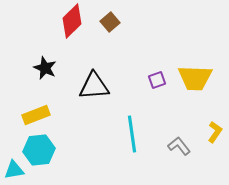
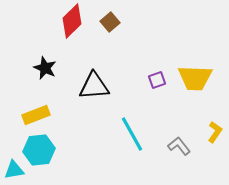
cyan line: rotated 21 degrees counterclockwise
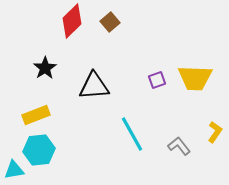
black star: rotated 15 degrees clockwise
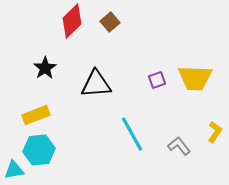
black triangle: moved 2 px right, 2 px up
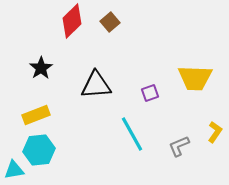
black star: moved 4 px left
purple square: moved 7 px left, 13 px down
black triangle: moved 1 px down
gray L-shape: rotated 75 degrees counterclockwise
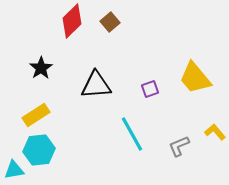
yellow trapezoid: rotated 48 degrees clockwise
purple square: moved 4 px up
yellow rectangle: rotated 12 degrees counterclockwise
yellow L-shape: rotated 75 degrees counterclockwise
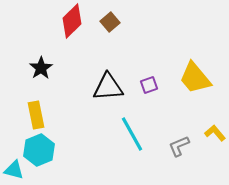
black triangle: moved 12 px right, 2 px down
purple square: moved 1 px left, 4 px up
yellow rectangle: rotated 68 degrees counterclockwise
yellow L-shape: moved 1 px down
cyan hexagon: rotated 16 degrees counterclockwise
cyan triangle: rotated 25 degrees clockwise
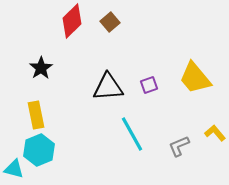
cyan triangle: moved 1 px up
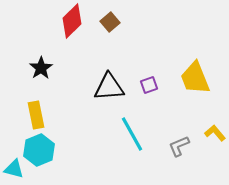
yellow trapezoid: rotated 18 degrees clockwise
black triangle: moved 1 px right
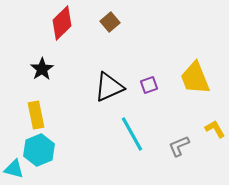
red diamond: moved 10 px left, 2 px down
black star: moved 1 px right, 1 px down
black triangle: rotated 20 degrees counterclockwise
yellow L-shape: moved 4 px up; rotated 10 degrees clockwise
